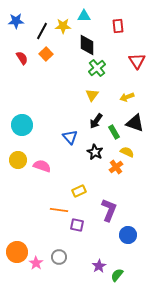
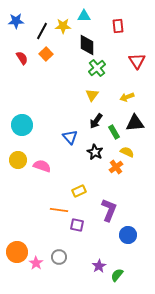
black triangle: rotated 24 degrees counterclockwise
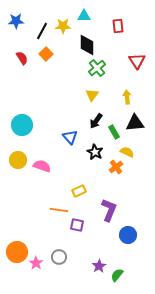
yellow arrow: rotated 104 degrees clockwise
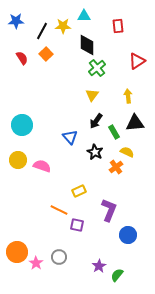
red triangle: rotated 30 degrees clockwise
yellow arrow: moved 1 px right, 1 px up
orange line: rotated 18 degrees clockwise
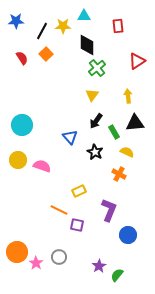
orange cross: moved 3 px right, 7 px down; rotated 24 degrees counterclockwise
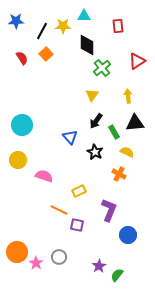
green cross: moved 5 px right
pink semicircle: moved 2 px right, 10 px down
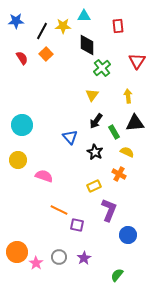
red triangle: rotated 24 degrees counterclockwise
yellow rectangle: moved 15 px right, 5 px up
purple star: moved 15 px left, 8 px up
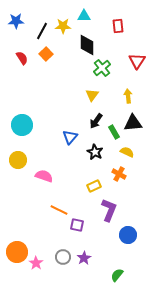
black triangle: moved 2 px left
blue triangle: rotated 21 degrees clockwise
gray circle: moved 4 px right
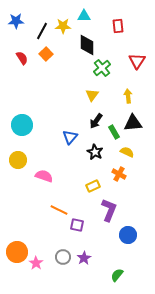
yellow rectangle: moved 1 px left
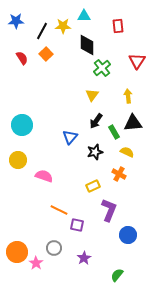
black star: rotated 28 degrees clockwise
gray circle: moved 9 px left, 9 px up
